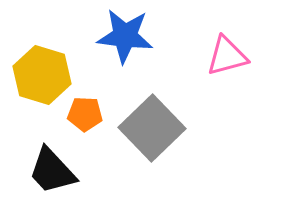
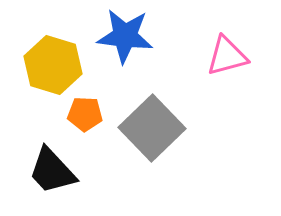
yellow hexagon: moved 11 px right, 10 px up
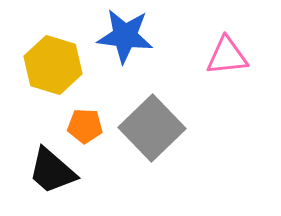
pink triangle: rotated 9 degrees clockwise
orange pentagon: moved 12 px down
black trapezoid: rotated 6 degrees counterclockwise
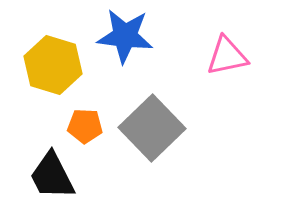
pink triangle: rotated 6 degrees counterclockwise
black trapezoid: moved 5 px down; rotated 22 degrees clockwise
